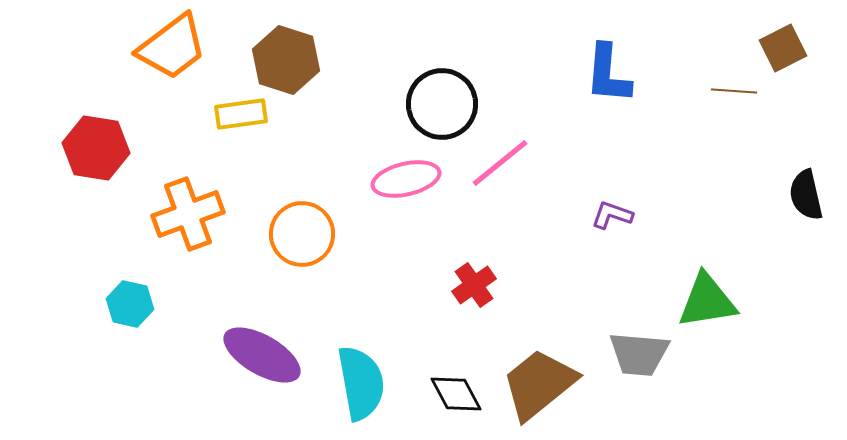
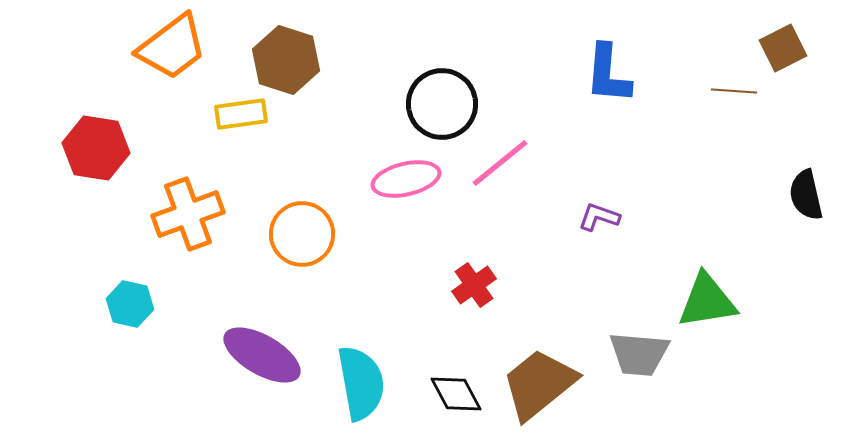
purple L-shape: moved 13 px left, 2 px down
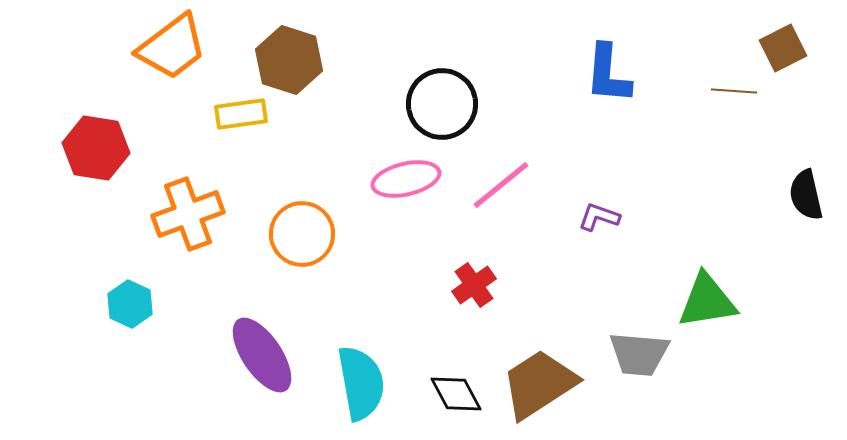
brown hexagon: moved 3 px right
pink line: moved 1 px right, 22 px down
cyan hexagon: rotated 12 degrees clockwise
purple ellipse: rotated 26 degrees clockwise
brown trapezoid: rotated 6 degrees clockwise
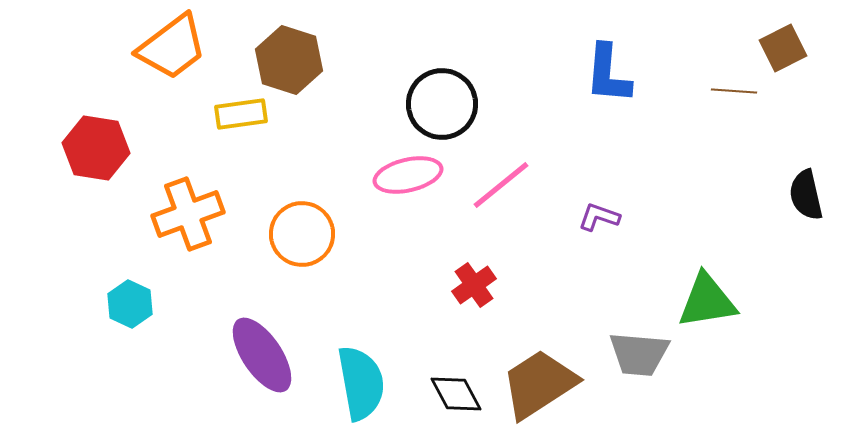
pink ellipse: moved 2 px right, 4 px up
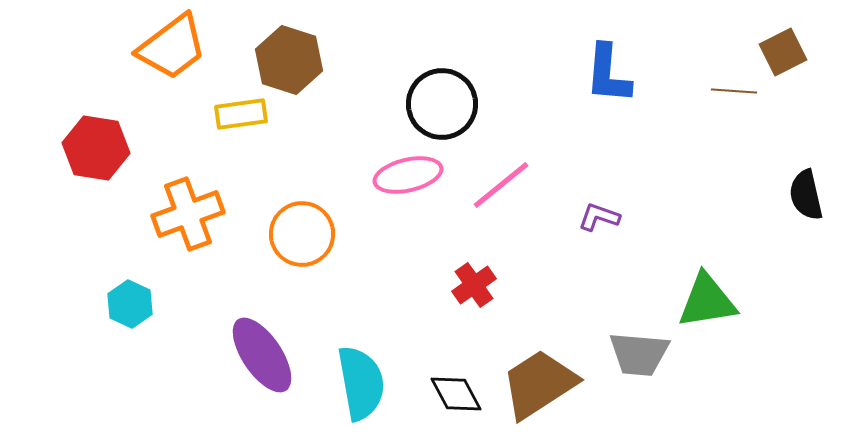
brown square: moved 4 px down
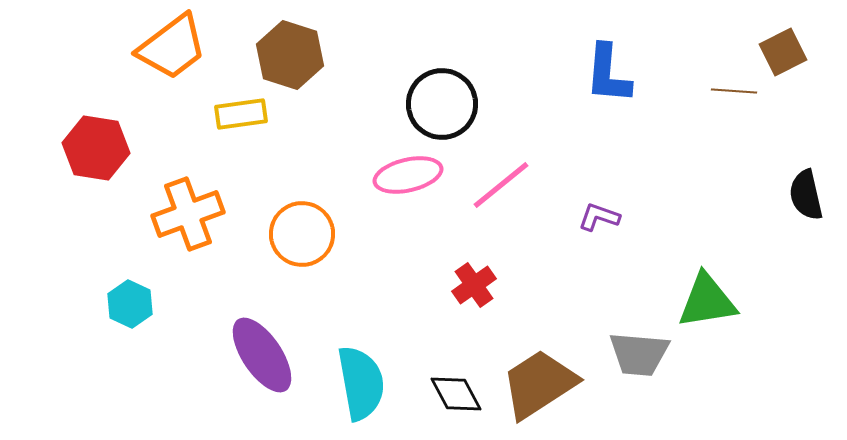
brown hexagon: moved 1 px right, 5 px up
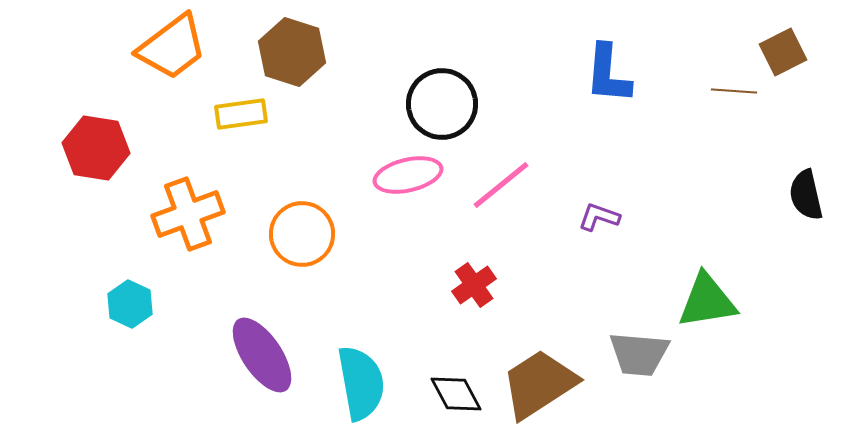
brown hexagon: moved 2 px right, 3 px up
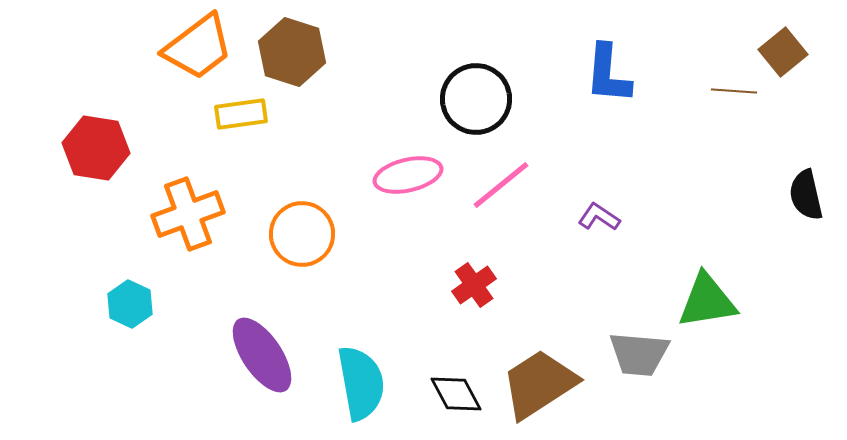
orange trapezoid: moved 26 px right
brown square: rotated 12 degrees counterclockwise
black circle: moved 34 px right, 5 px up
purple L-shape: rotated 15 degrees clockwise
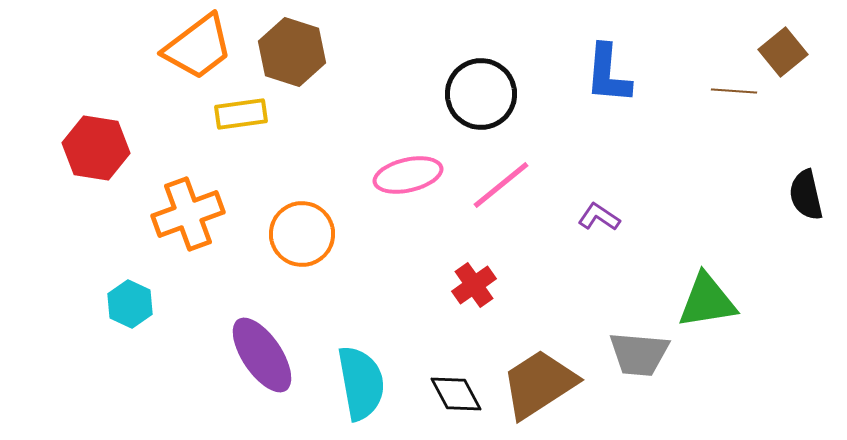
black circle: moved 5 px right, 5 px up
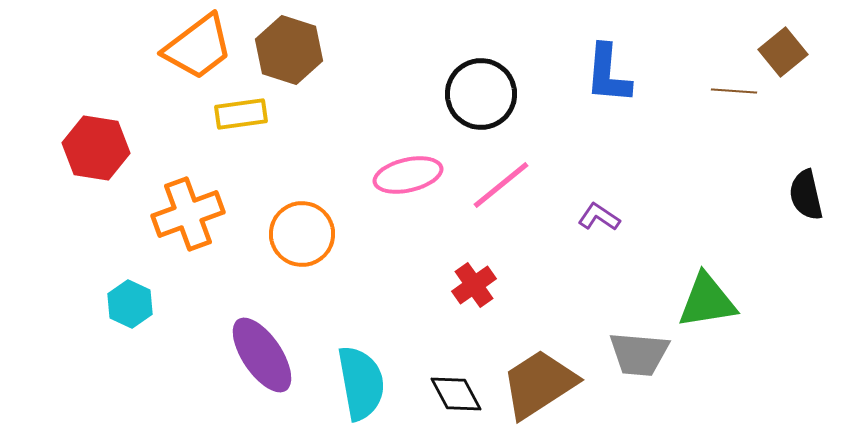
brown hexagon: moved 3 px left, 2 px up
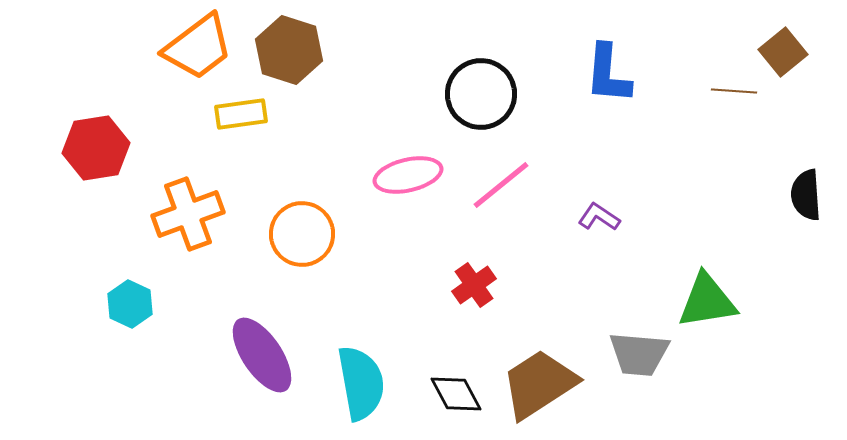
red hexagon: rotated 18 degrees counterclockwise
black semicircle: rotated 9 degrees clockwise
